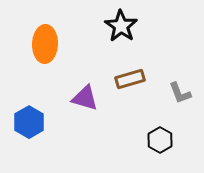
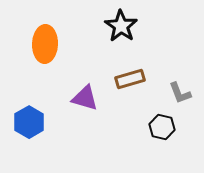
black hexagon: moved 2 px right, 13 px up; rotated 15 degrees counterclockwise
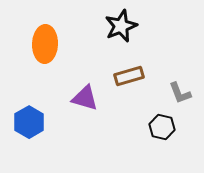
black star: rotated 16 degrees clockwise
brown rectangle: moved 1 px left, 3 px up
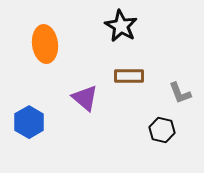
black star: rotated 20 degrees counterclockwise
orange ellipse: rotated 9 degrees counterclockwise
brown rectangle: rotated 16 degrees clockwise
purple triangle: rotated 24 degrees clockwise
black hexagon: moved 3 px down
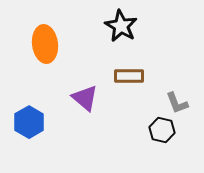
gray L-shape: moved 3 px left, 10 px down
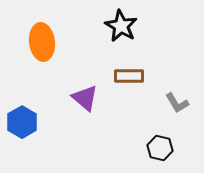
orange ellipse: moved 3 px left, 2 px up
gray L-shape: rotated 10 degrees counterclockwise
blue hexagon: moved 7 px left
black hexagon: moved 2 px left, 18 px down
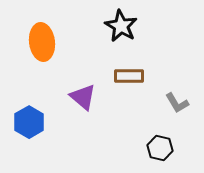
purple triangle: moved 2 px left, 1 px up
blue hexagon: moved 7 px right
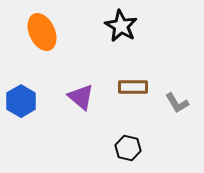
orange ellipse: moved 10 px up; rotated 18 degrees counterclockwise
brown rectangle: moved 4 px right, 11 px down
purple triangle: moved 2 px left
blue hexagon: moved 8 px left, 21 px up
black hexagon: moved 32 px left
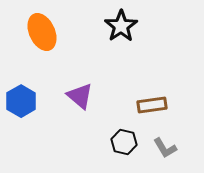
black star: rotated 8 degrees clockwise
brown rectangle: moved 19 px right, 18 px down; rotated 8 degrees counterclockwise
purple triangle: moved 1 px left, 1 px up
gray L-shape: moved 12 px left, 45 px down
black hexagon: moved 4 px left, 6 px up
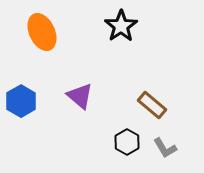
brown rectangle: rotated 48 degrees clockwise
black hexagon: moved 3 px right; rotated 15 degrees clockwise
